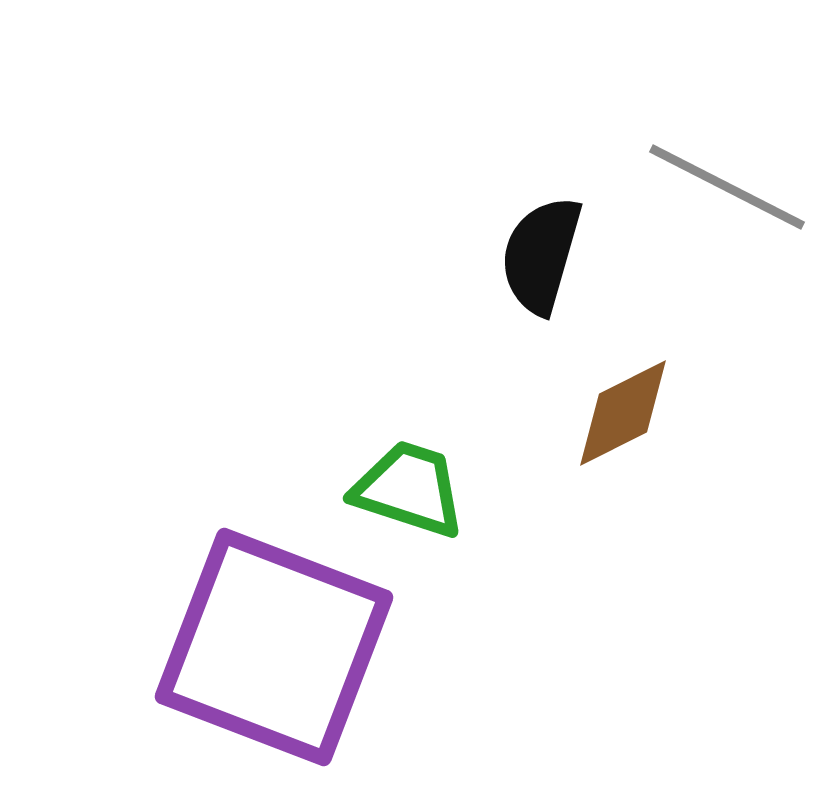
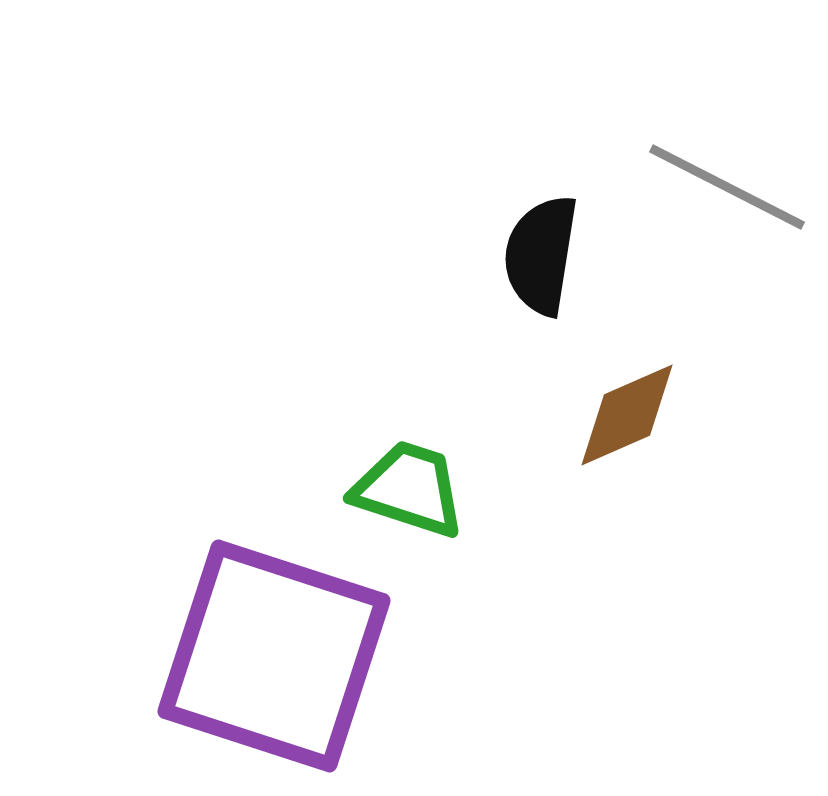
black semicircle: rotated 7 degrees counterclockwise
brown diamond: moved 4 px right, 2 px down; rotated 3 degrees clockwise
purple square: moved 9 px down; rotated 3 degrees counterclockwise
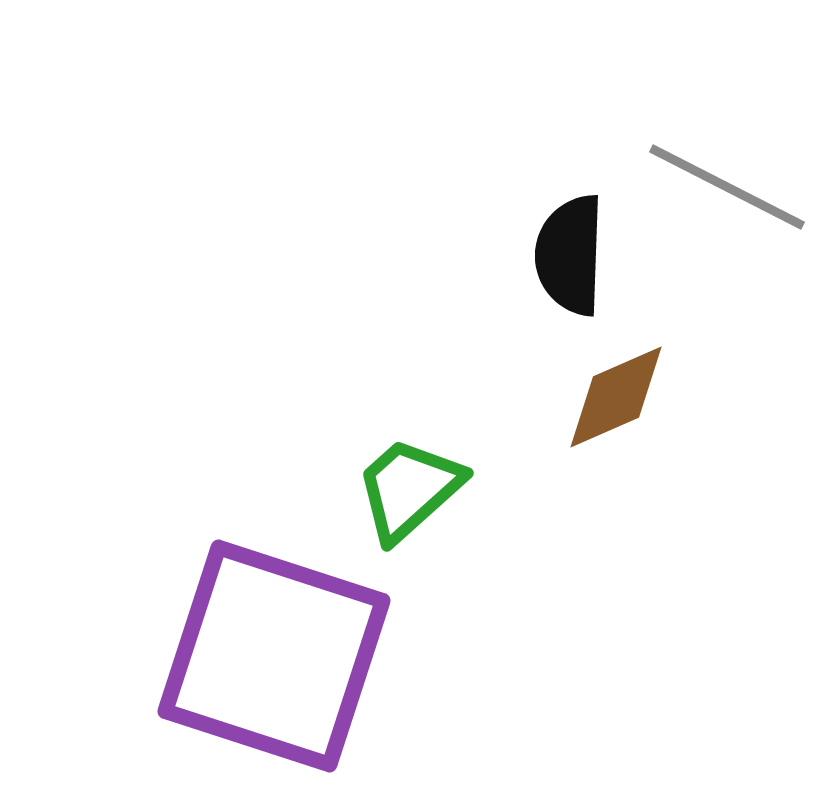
black semicircle: moved 29 px right; rotated 7 degrees counterclockwise
brown diamond: moved 11 px left, 18 px up
green trapezoid: rotated 60 degrees counterclockwise
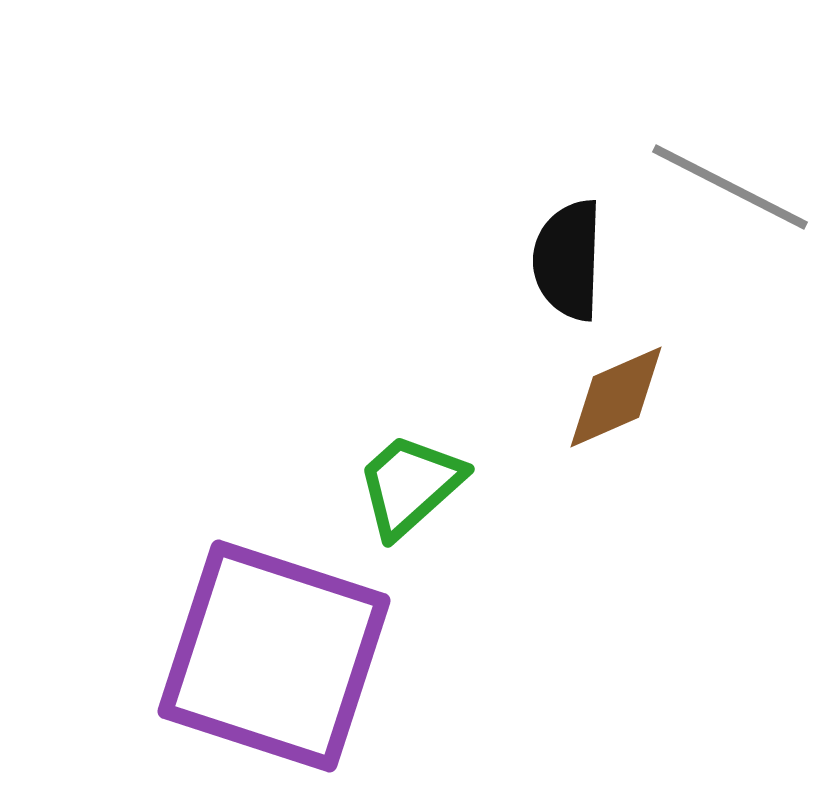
gray line: moved 3 px right
black semicircle: moved 2 px left, 5 px down
green trapezoid: moved 1 px right, 4 px up
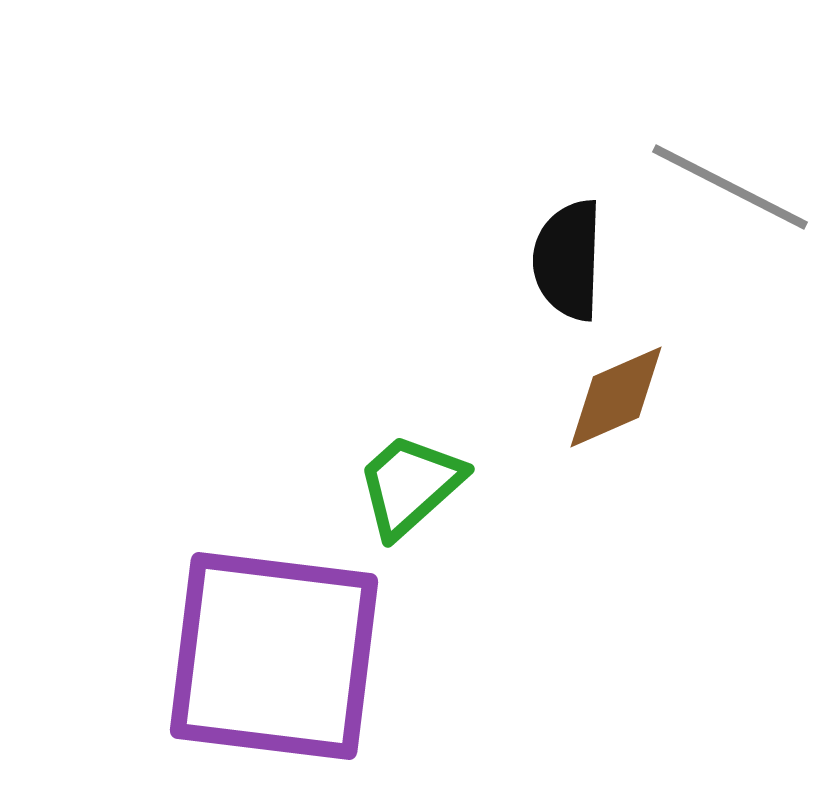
purple square: rotated 11 degrees counterclockwise
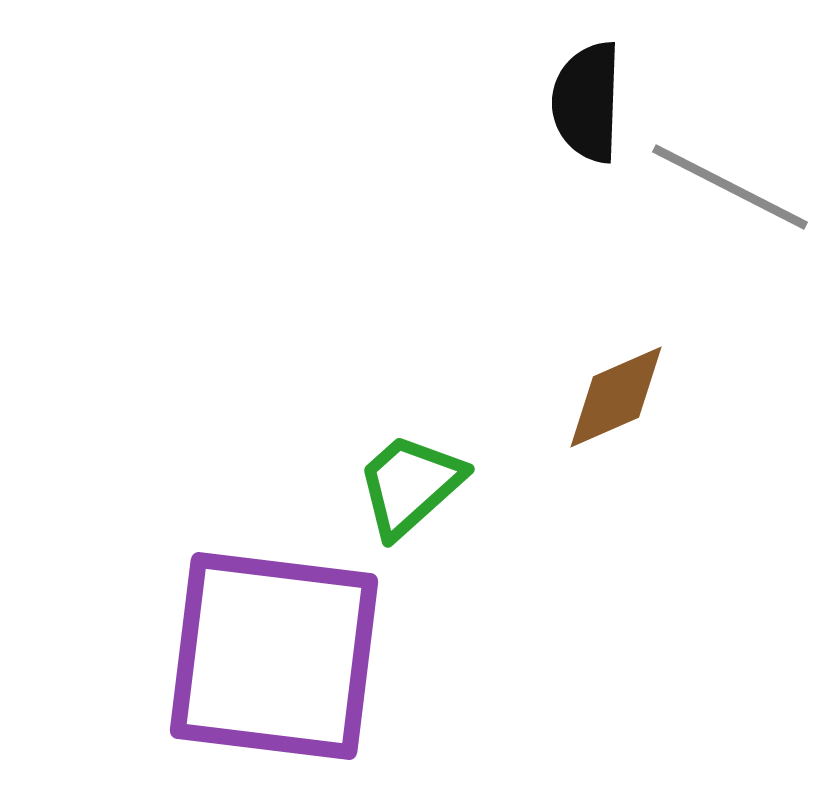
black semicircle: moved 19 px right, 158 px up
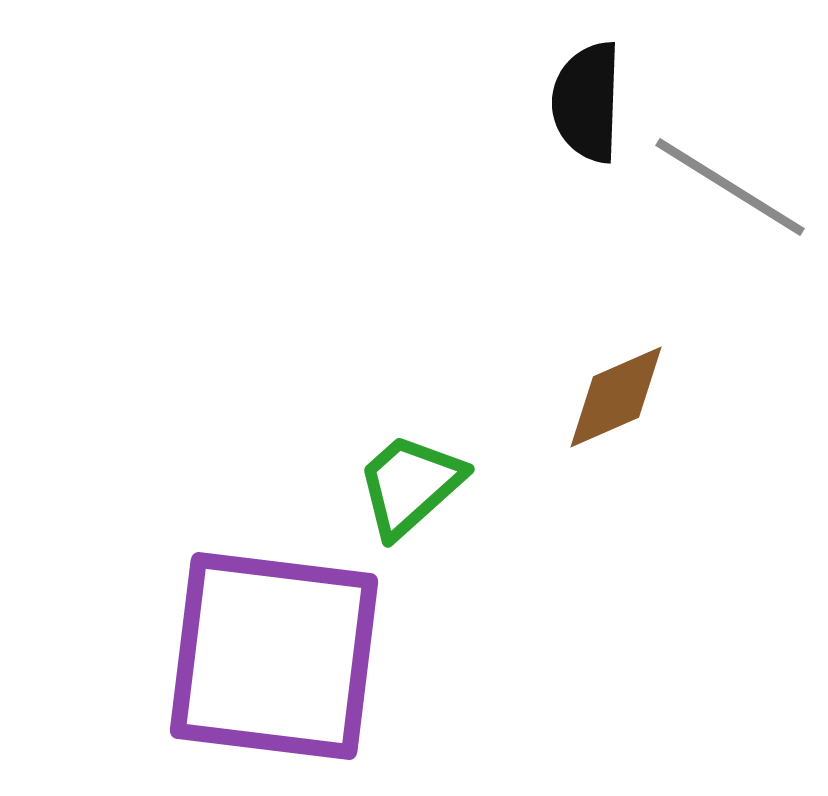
gray line: rotated 5 degrees clockwise
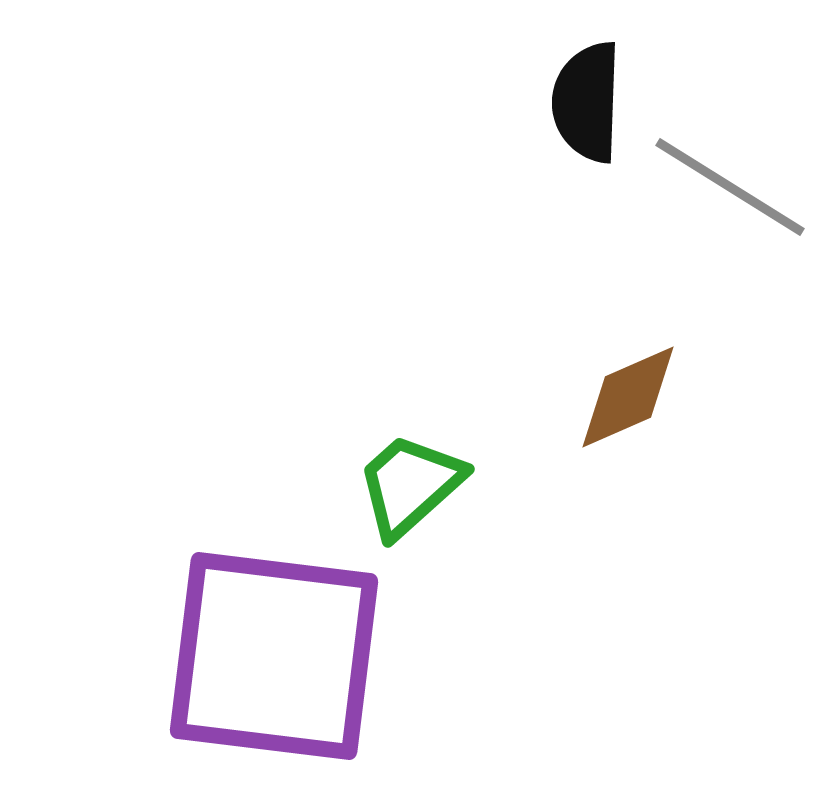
brown diamond: moved 12 px right
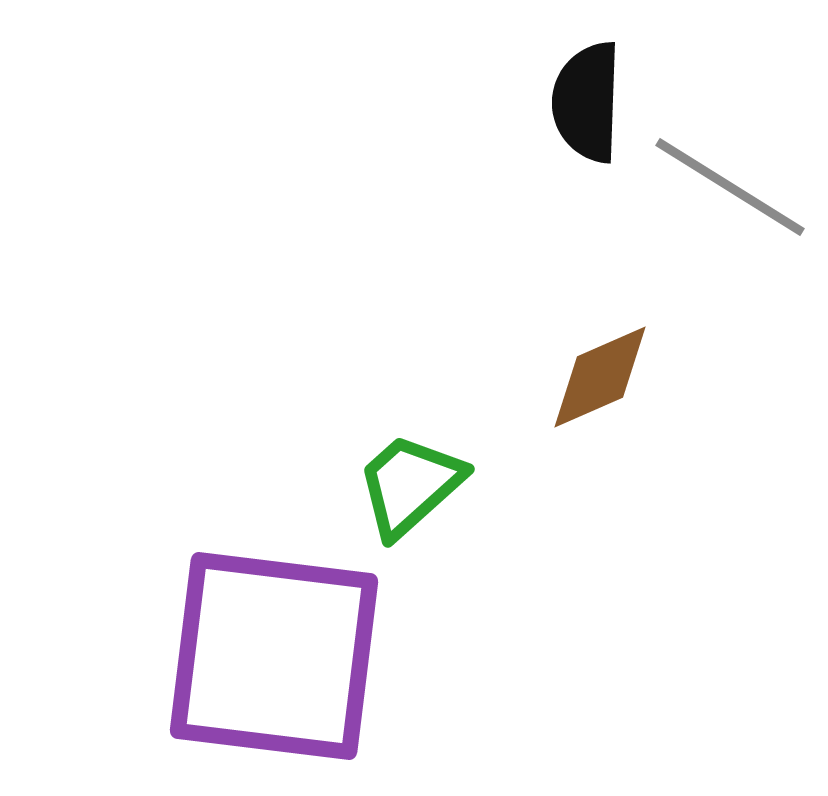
brown diamond: moved 28 px left, 20 px up
